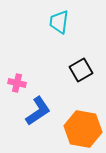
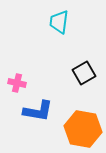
black square: moved 3 px right, 3 px down
blue L-shape: rotated 44 degrees clockwise
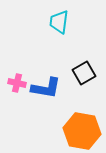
blue L-shape: moved 8 px right, 23 px up
orange hexagon: moved 1 px left, 2 px down
